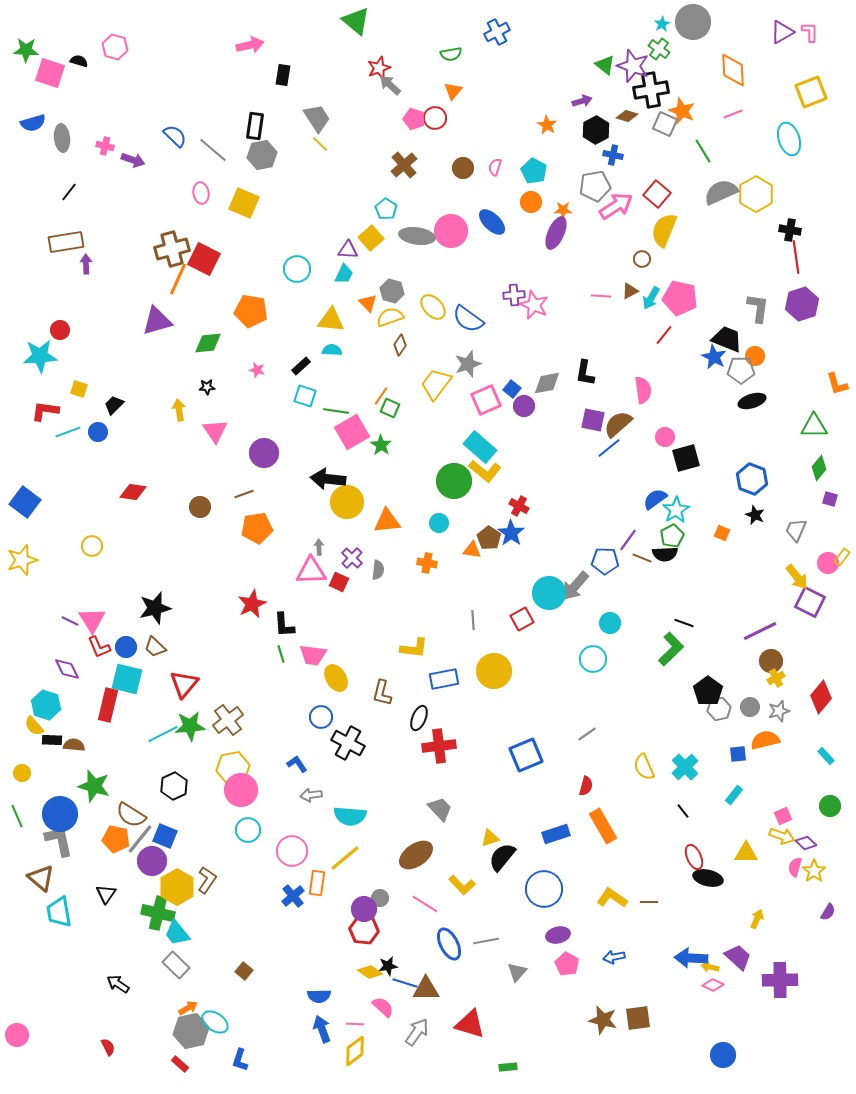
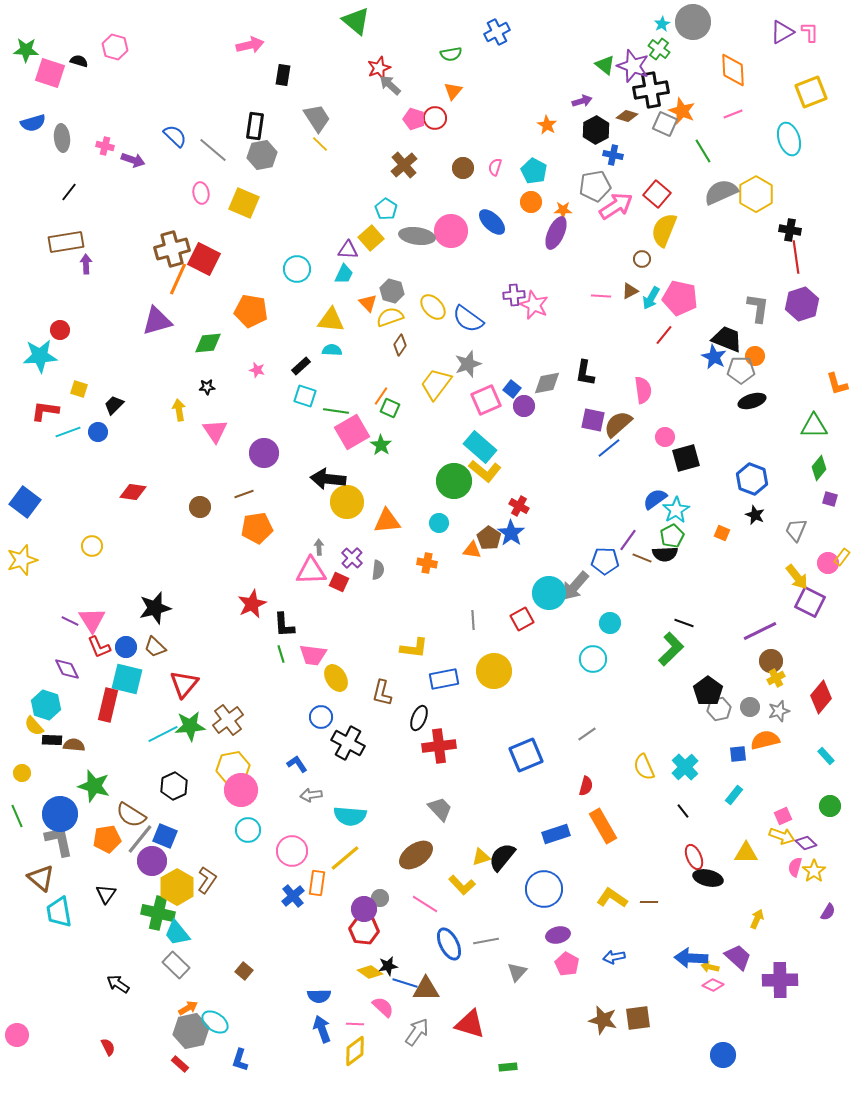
yellow triangle at (490, 838): moved 9 px left, 19 px down
orange pentagon at (116, 839): moved 9 px left; rotated 20 degrees counterclockwise
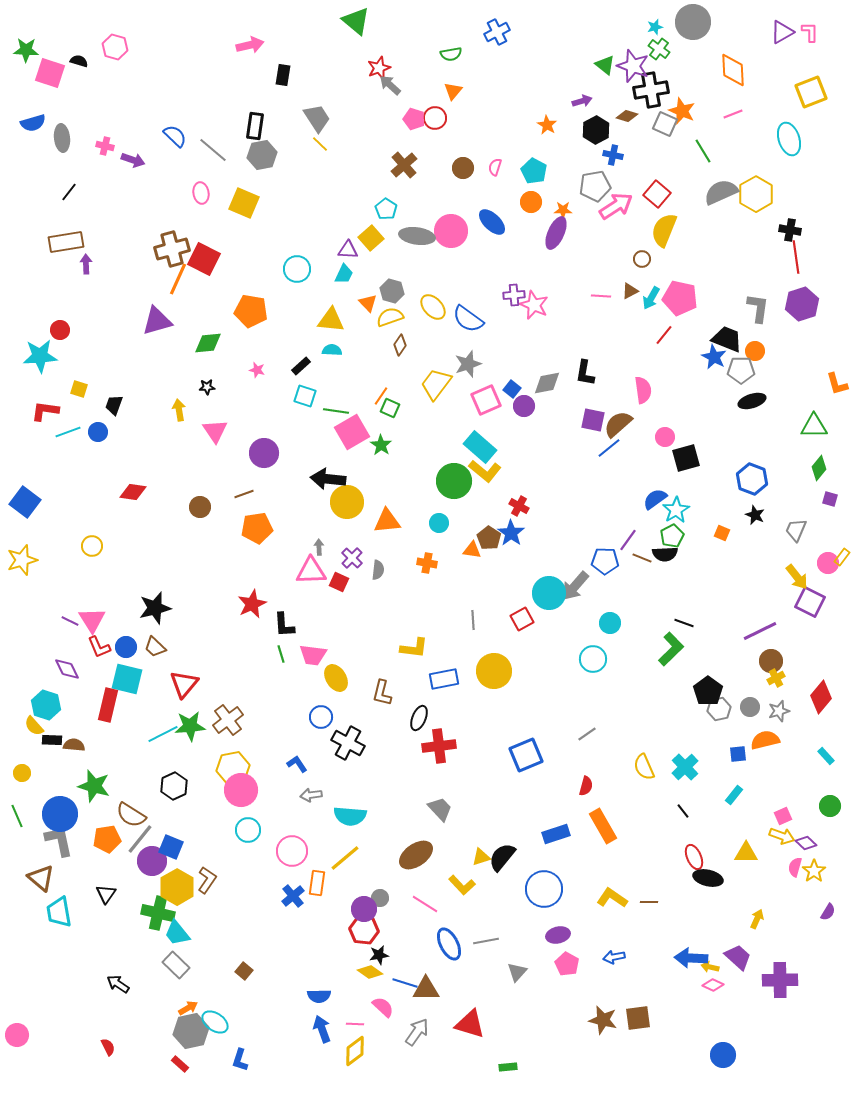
cyan star at (662, 24): moved 7 px left, 3 px down; rotated 14 degrees clockwise
orange circle at (755, 356): moved 5 px up
black trapezoid at (114, 405): rotated 25 degrees counterclockwise
blue square at (165, 836): moved 6 px right, 11 px down
black star at (388, 966): moved 9 px left, 11 px up
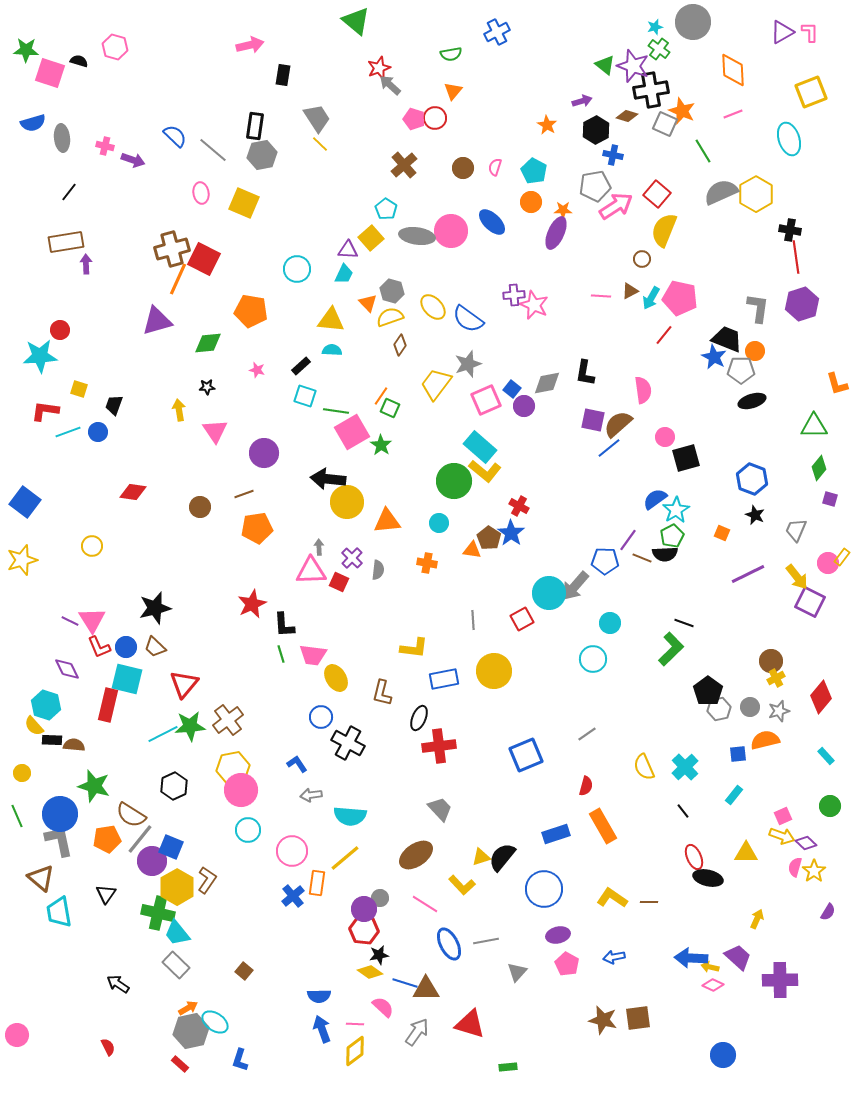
purple line at (760, 631): moved 12 px left, 57 px up
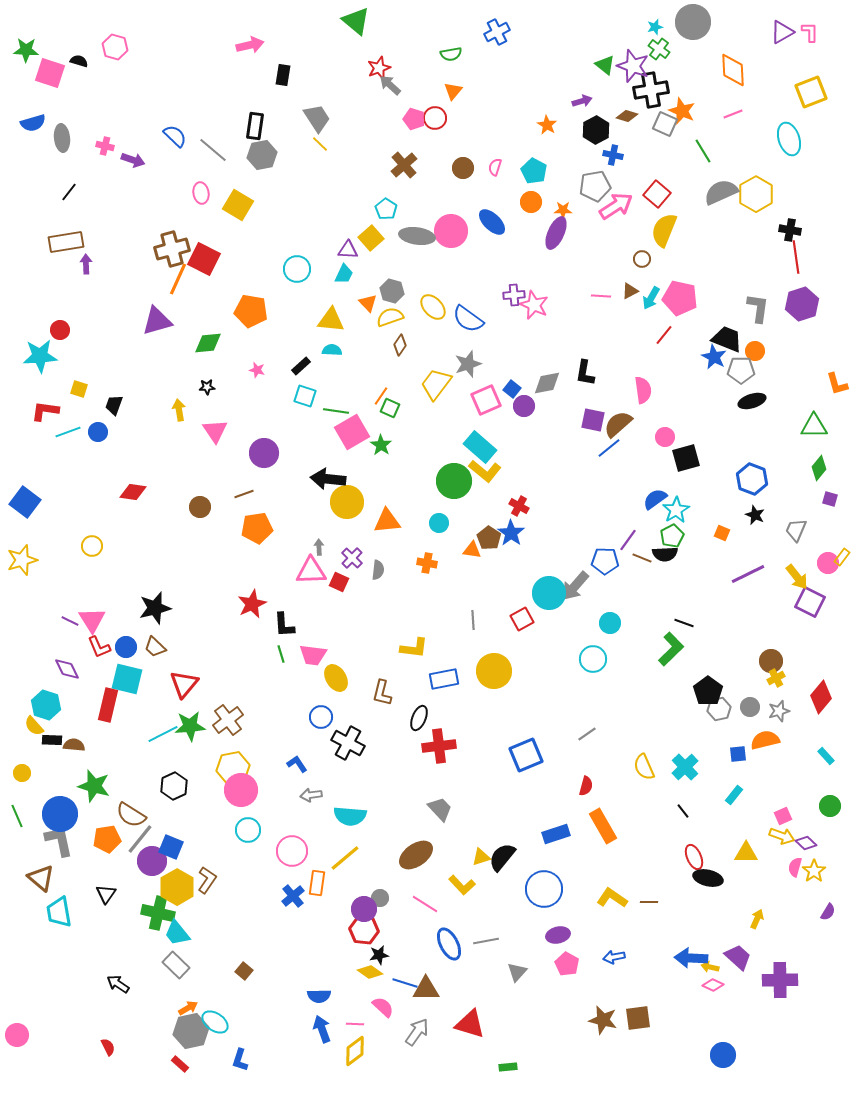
yellow square at (244, 203): moved 6 px left, 2 px down; rotated 8 degrees clockwise
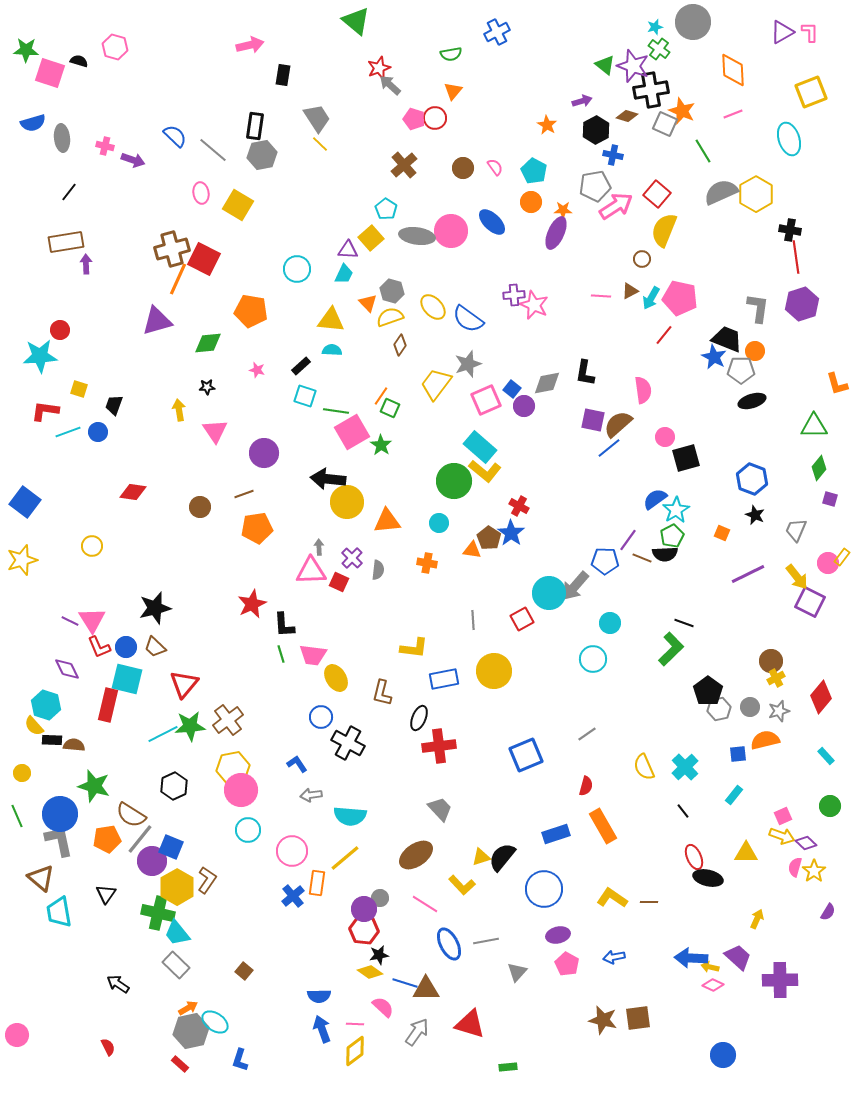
pink semicircle at (495, 167): rotated 126 degrees clockwise
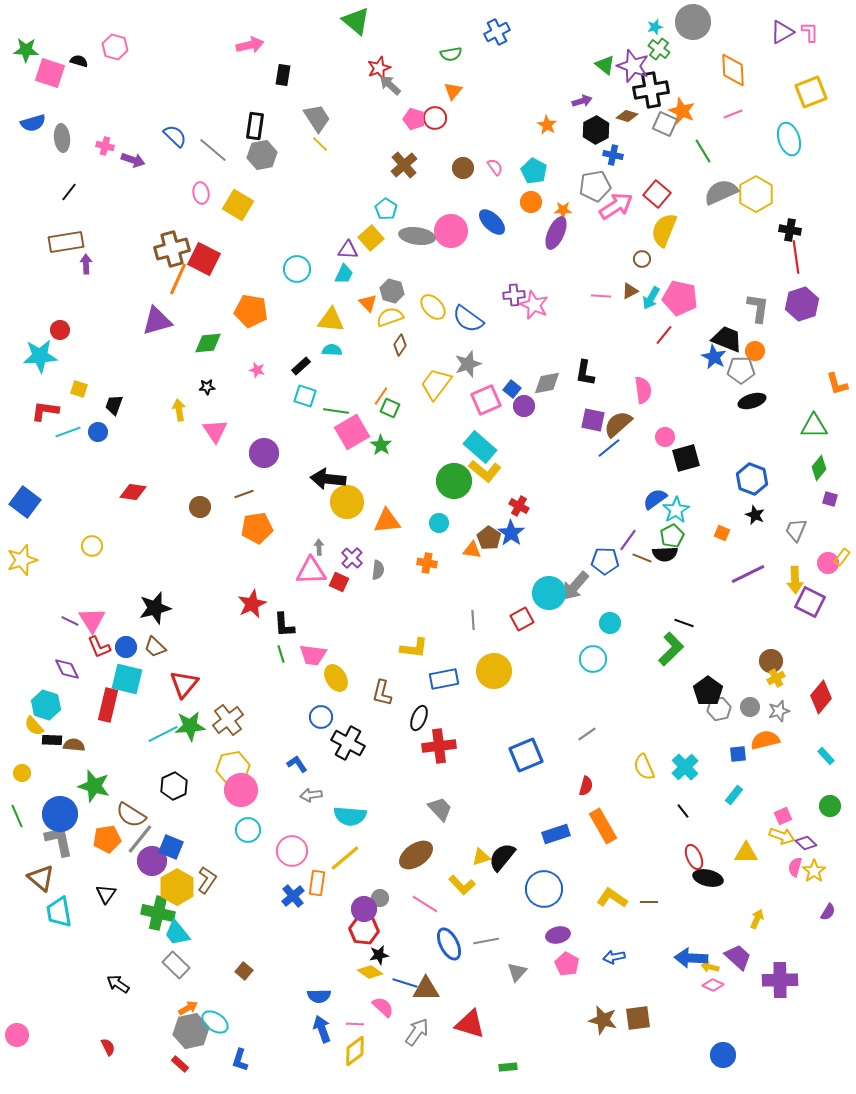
yellow arrow at (797, 577): moved 2 px left, 3 px down; rotated 36 degrees clockwise
